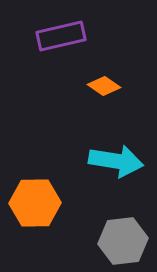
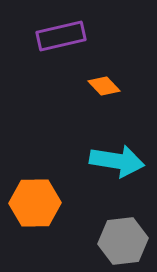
orange diamond: rotated 12 degrees clockwise
cyan arrow: moved 1 px right
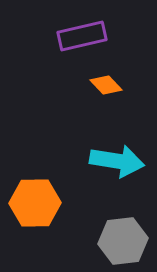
purple rectangle: moved 21 px right
orange diamond: moved 2 px right, 1 px up
